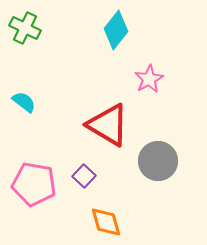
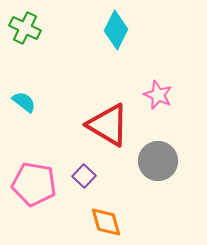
cyan diamond: rotated 12 degrees counterclockwise
pink star: moved 9 px right, 16 px down; rotated 20 degrees counterclockwise
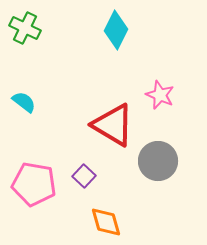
pink star: moved 2 px right
red triangle: moved 5 px right
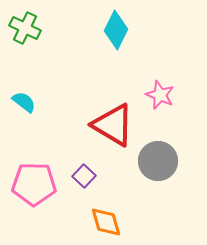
pink pentagon: rotated 9 degrees counterclockwise
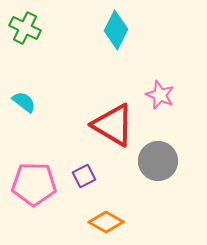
purple square: rotated 20 degrees clockwise
orange diamond: rotated 44 degrees counterclockwise
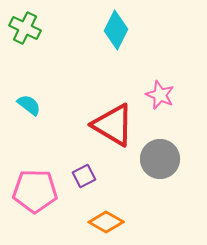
cyan semicircle: moved 5 px right, 3 px down
gray circle: moved 2 px right, 2 px up
pink pentagon: moved 1 px right, 7 px down
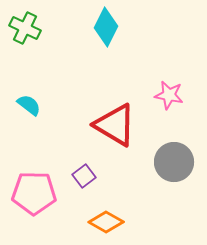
cyan diamond: moved 10 px left, 3 px up
pink star: moved 9 px right; rotated 12 degrees counterclockwise
red triangle: moved 2 px right
gray circle: moved 14 px right, 3 px down
purple square: rotated 10 degrees counterclockwise
pink pentagon: moved 1 px left, 2 px down
